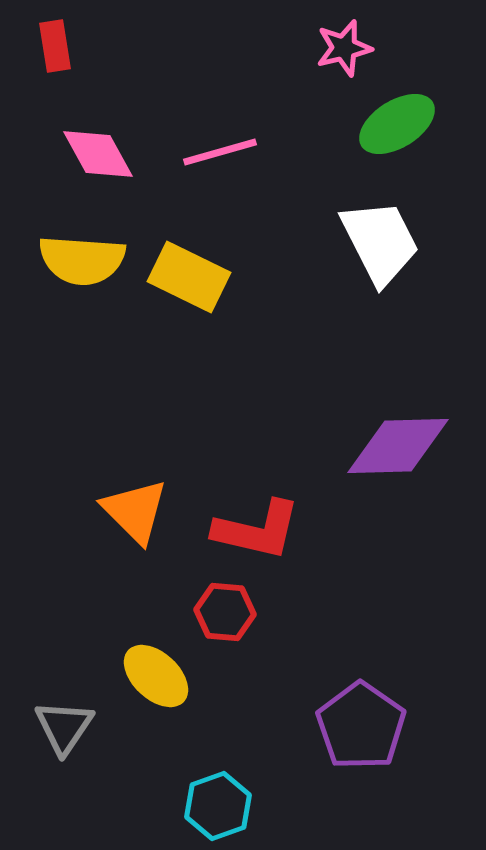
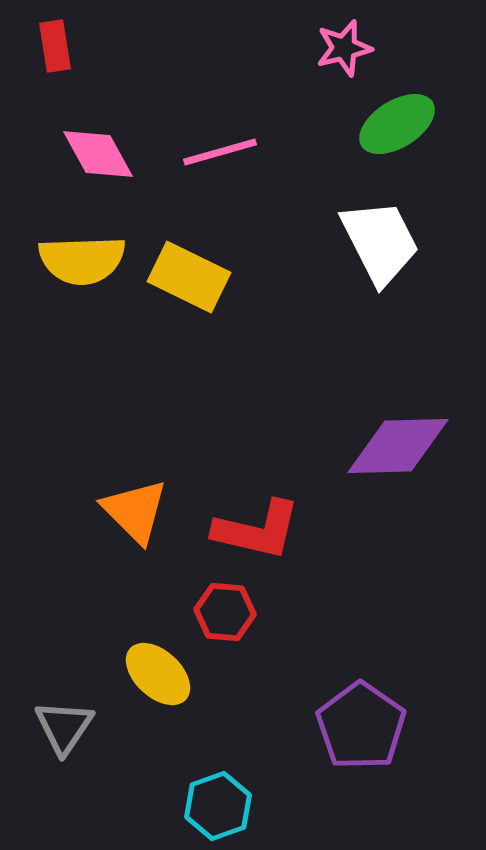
yellow semicircle: rotated 6 degrees counterclockwise
yellow ellipse: moved 2 px right, 2 px up
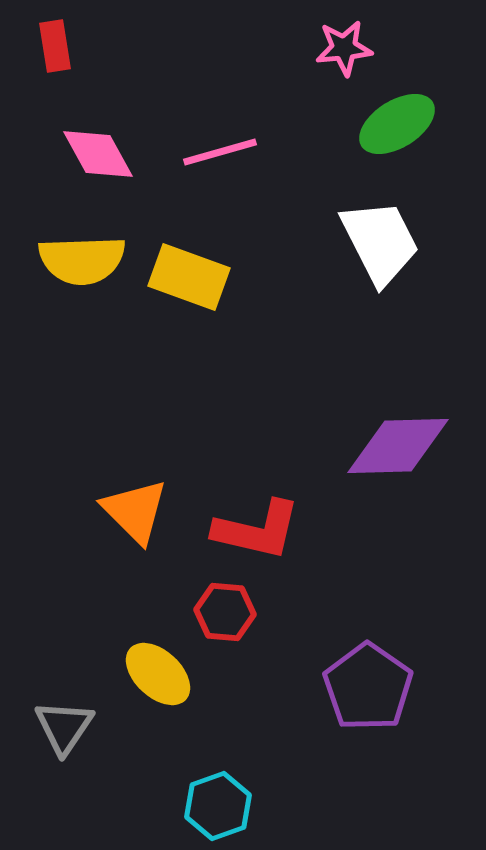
pink star: rotated 8 degrees clockwise
yellow rectangle: rotated 6 degrees counterclockwise
purple pentagon: moved 7 px right, 39 px up
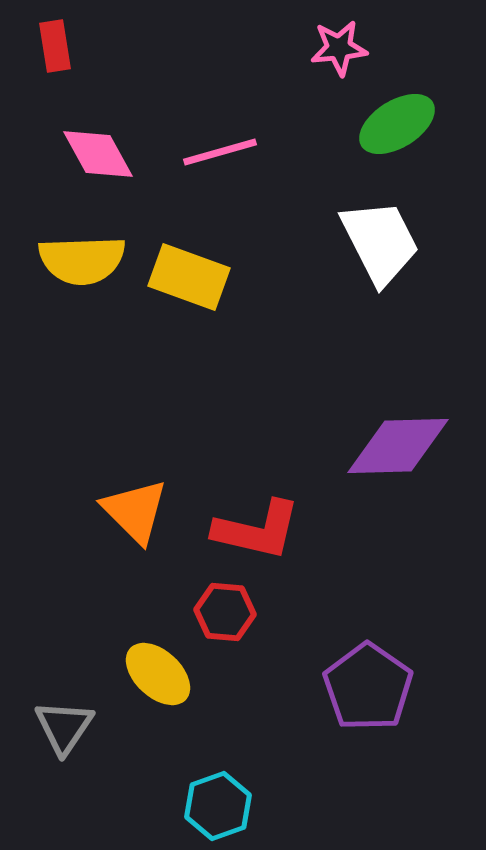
pink star: moved 5 px left
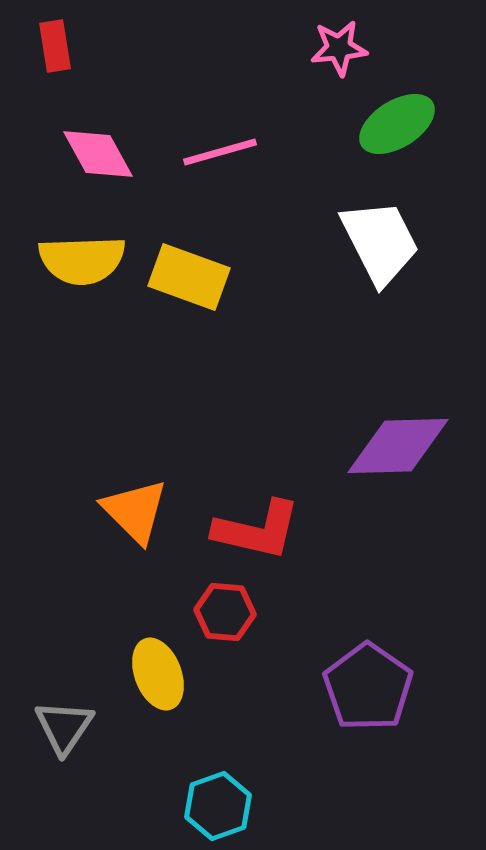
yellow ellipse: rotated 26 degrees clockwise
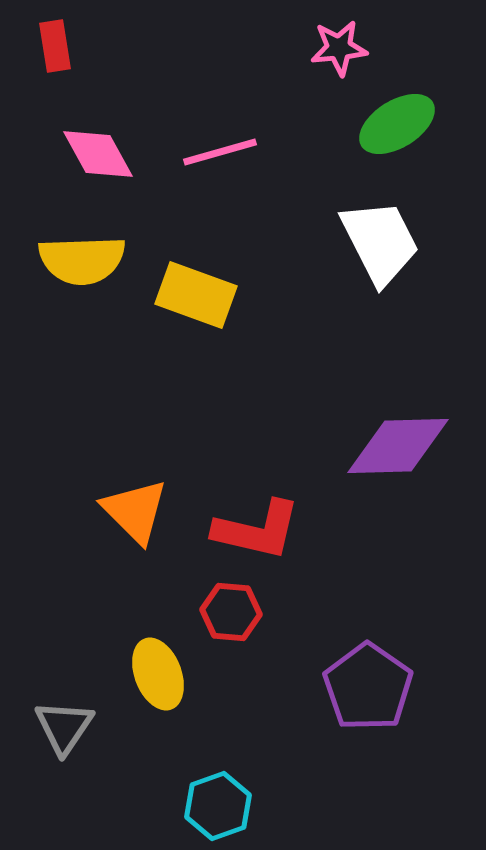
yellow rectangle: moved 7 px right, 18 px down
red hexagon: moved 6 px right
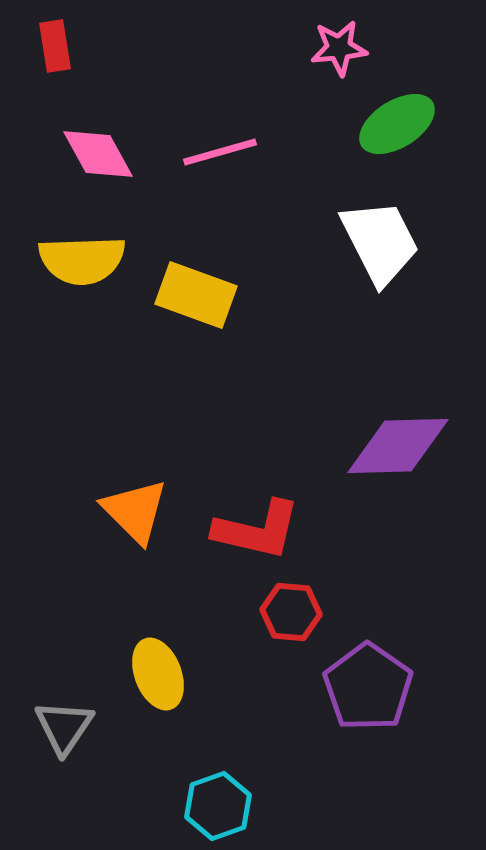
red hexagon: moved 60 px right
